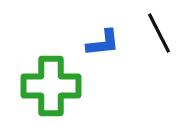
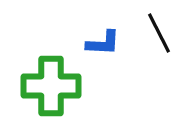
blue L-shape: rotated 9 degrees clockwise
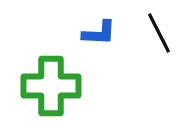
blue L-shape: moved 4 px left, 10 px up
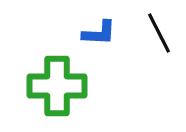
green cross: moved 6 px right
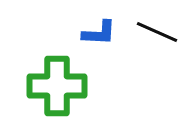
black line: moved 2 px left, 1 px up; rotated 39 degrees counterclockwise
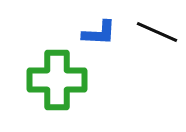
green cross: moved 6 px up
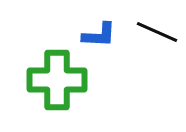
blue L-shape: moved 2 px down
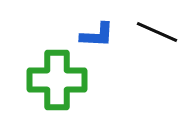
blue L-shape: moved 2 px left
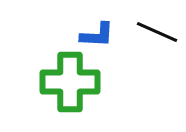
green cross: moved 13 px right, 2 px down
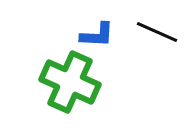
green cross: rotated 24 degrees clockwise
